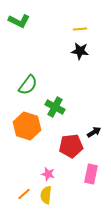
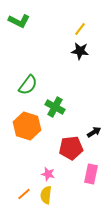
yellow line: rotated 48 degrees counterclockwise
red pentagon: moved 2 px down
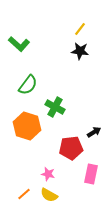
green L-shape: moved 23 px down; rotated 15 degrees clockwise
yellow semicircle: moved 3 px right; rotated 66 degrees counterclockwise
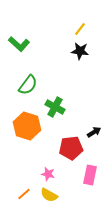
pink rectangle: moved 1 px left, 1 px down
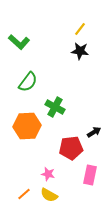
green L-shape: moved 2 px up
green semicircle: moved 3 px up
orange hexagon: rotated 20 degrees counterclockwise
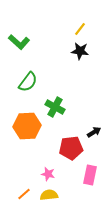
yellow semicircle: rotated 144 degrees clockwise
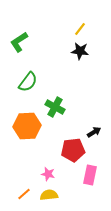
green L-shape: rotated 105 degrees clockwise
red pentagon: moved 2 px right, 2 px down
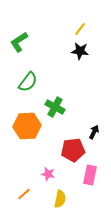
black arrow: rotated 32 degrees counterclockwise
yellow semicircle: moved 11 px right, 4 px down; rotated 108 degrees clockwise
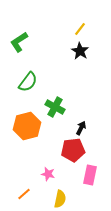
black star: rotated 24 degrees clockwise
orange hexagon: rotated 12 degrees counterclockwise
black arrow: moved 13 px left, 4 px up
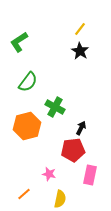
pink star: moved 1 px right
